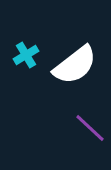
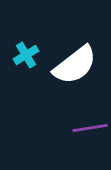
purple line: rotated 52 degrees counterclockwise
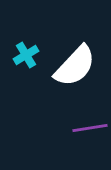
white semicircle: moved 1 px down; rotated 9 degrees counterclockwise
